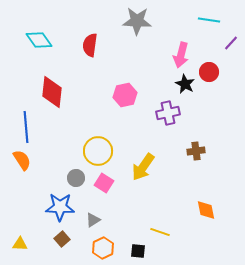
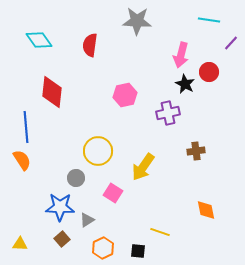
pink square: moved 9 px right, 10 px down
gray triangle: moved 6 px left
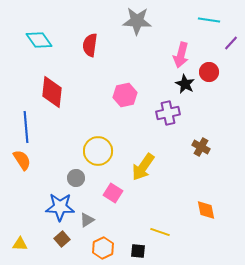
brown cross: moved 5 px right, 4 px up; rotated 36 degrees clockwise
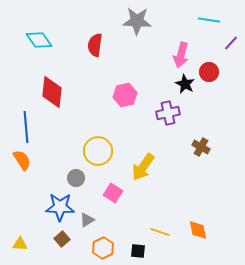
red semicircle: moved 5 px right
orange diamond: moved 8 px left, 20 px down
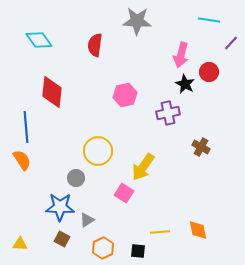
pink square: moved 11 px right
yellow line: rotated 24 degrees counterclockwise
brown square: rotated 21 degrees counterclockwise
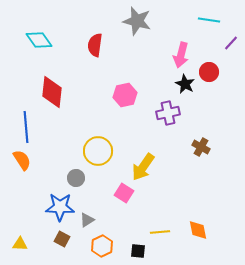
gray star: rotated 12 degrees clockwise
orange hexagon: moved 1 px left, 2 px up
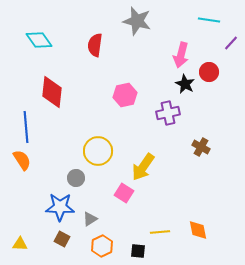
gray triangle: moved 3 px right, 1 px up
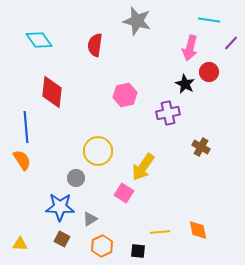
pink arrow: moved 9 px right, 7 px up
